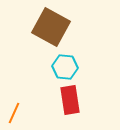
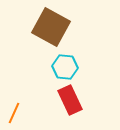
red rectangle: rotated 16 degrees counterclockwise
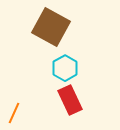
cyan hexagon: moved 1 px down; rotated 25 degrees clockwise
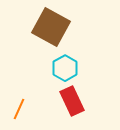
red rectangle: moved 2 px right, 1 px down
orange line: moved 5 px right, 4 px up
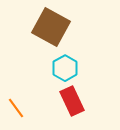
orange line: moved 3 px left, 1 px up; rotated 60 degrees counterclockwise
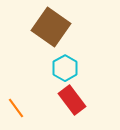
brown square: rotated 6 degrees clockwise
red rectangle: moved 1 px up; rotated 12 degrees counterclockwise
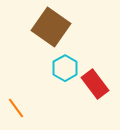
red rectangle: moved 23 px right, 16 px up
